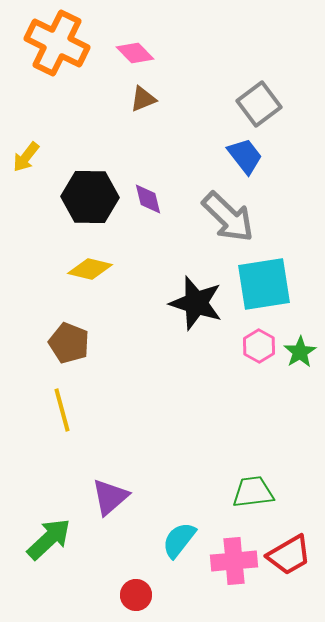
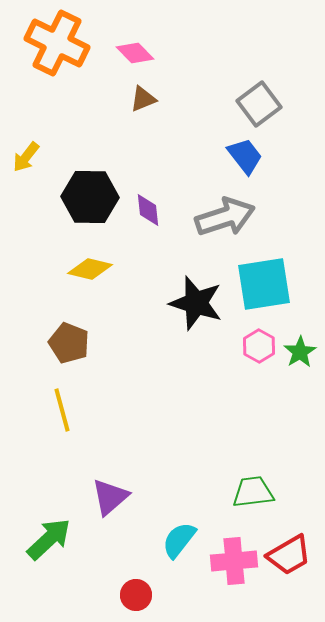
purple diamond: moved 11 px down; rotated 8 degrees clockwise
gray arrow: moved 3 px left; rotated 62 degrees counterclockwise
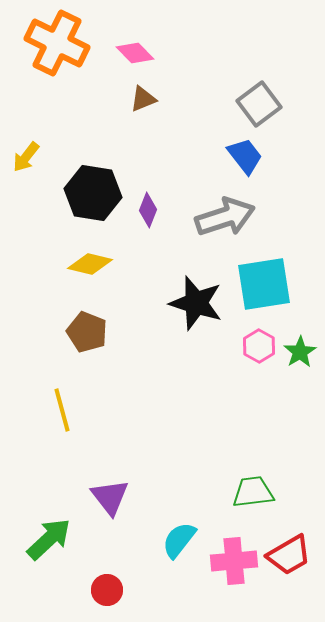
black hexagon: moved 3 px right, 4 px up; rotated 8 degrees clockwise
purple diamond: rotated 28 degrees clockwise
yellow diamond: moved 5 px up
brown pentagon: moved 18 px right, 11 px up
purple triangle: rotated 27 degrees counterclockwise
red circle: moved 29 px left, 5 px up
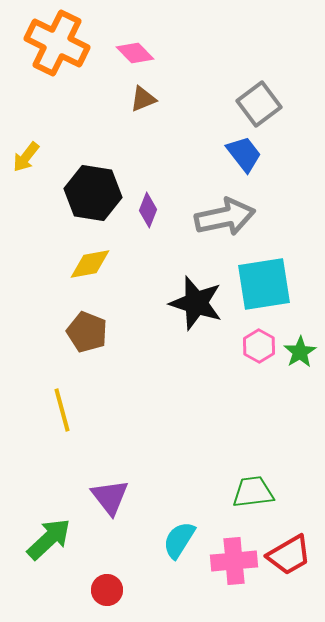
blue trapezoid: moved 1 px left, 2 px up
gray arrow: rotated 6 degrees clockwise
yellow diamond: rotated 24 degrees counterclockwise
cyan semicircle: rotated 6 degrees counterclockwise
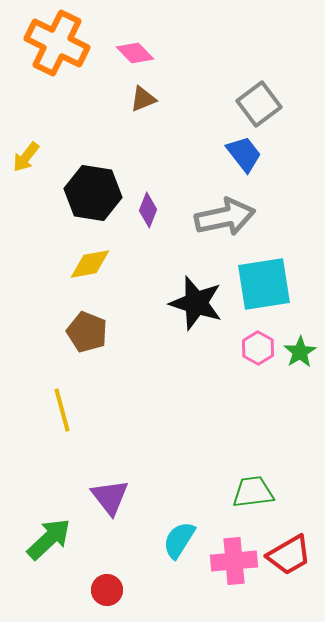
pink hexagon: moved 1 px left, 2 px down
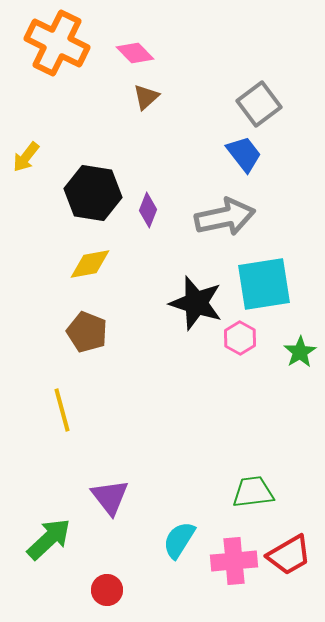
brown triangle: moved 3 px right, 2 px up; rotated 20 degrees counterclockwise
pink hexagon: moved 18 px left, 10 px up
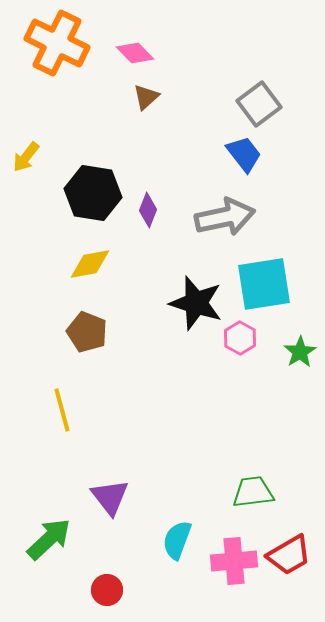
cyan semicircle: moved 2 px left; rotated 12 degrees counterclockwise
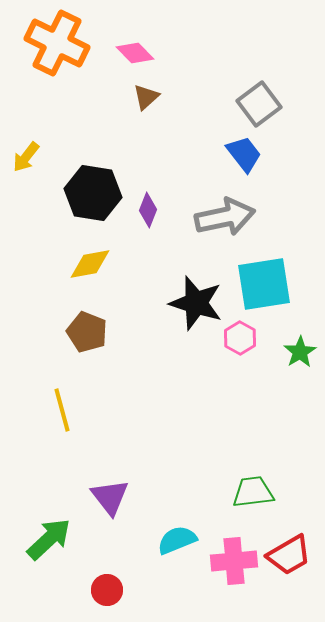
cyan semicircle: rotated 48 degrees clockwise
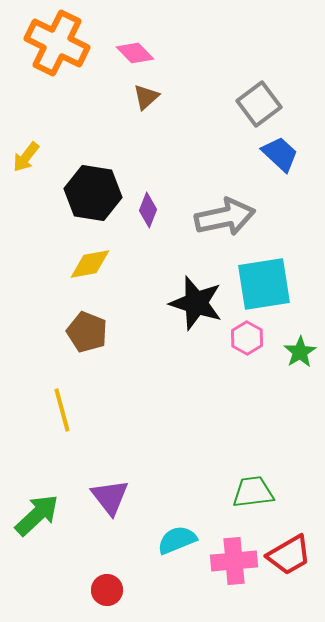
blue trapezoid: moved 36 px right; rotated 9 degrees counterclockwise
pink hexagon: moved 7 px right
green arrow: moved 12 px left, 24 px up
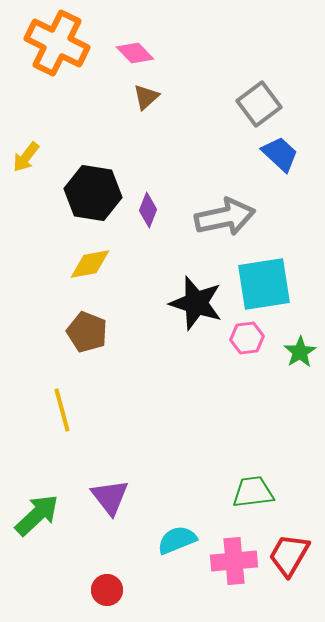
pink hexagon: rotated 24 degrees clockwise
red trapezoid: rotated 150 degrees clockwise
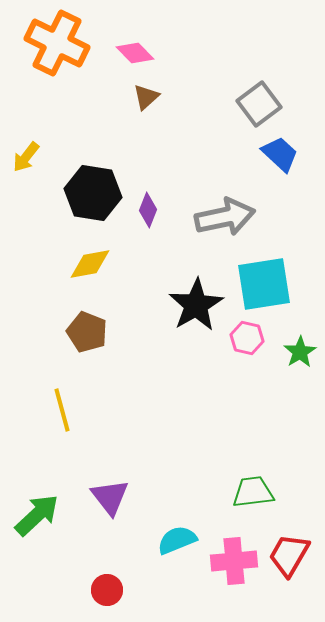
black star: moved 2 px down; rotated 24 degrees clockwise
pink hexagon: rotated 20 degrees clockwise
